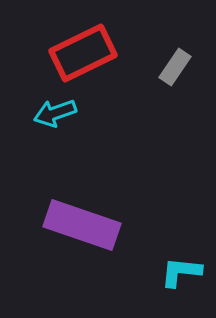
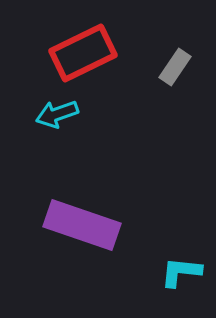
cyan arrow: moved 2 px right, 1 px down
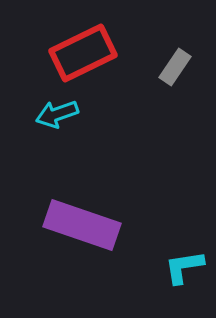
cyan L-shape: moved 3 px right, 5 px up; rotated 15 degrees counterclockwise
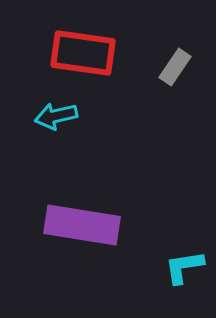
red rectangle: rotated 34 degrees clockwise
cyan arrow: moved 1 px left, 2 px down; rotated 6 degrees clockwise
purple rectangle: rotated 10 degrees counterclockwise
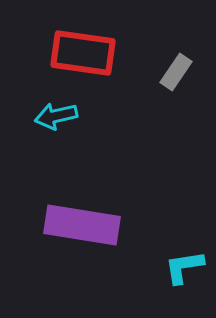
gray rectangle: moved 1 px right, 5 px down
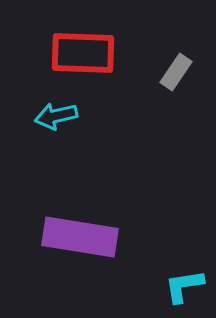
red rectangle: rotated 6 degrees counterclockwise
purple rectangle: moved 2 px left, 12 px down
cyan L-shape: moved 19 px down
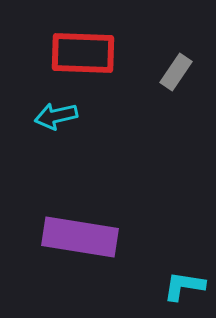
cyan L-shape: rotated 18 degrees clockwise
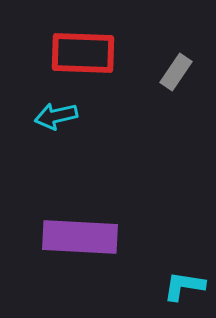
purple rectangle: rotated 6 degrees counterclockwise
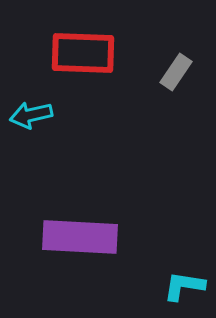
cyan arrow: moved 25 px left, 1 px up
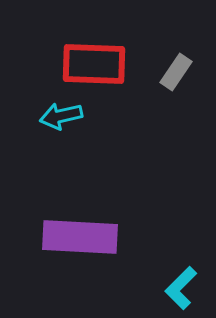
red rectangle: moved 11 px right, 11 px down
cyan arrow: moved 30 px right, 1 px down
cyan L-shape: moved 3 px left, 2 px down; rotated 54 degrees counterclockwise
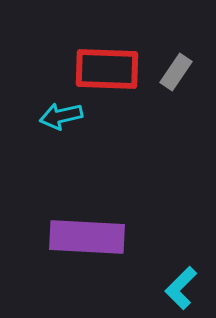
red rectangle: moved 13 px right, 5 px down
purple rectangle: moved 7 px right
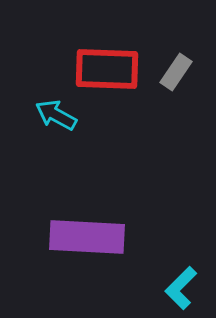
cyan arrow: moved 5 px left, 1 px up; rotated 42 degrees clockwise
